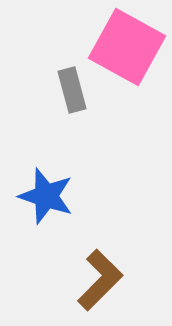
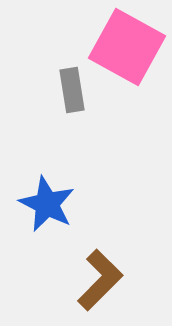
gray rectangle: rotated 6 degrees clockwise
blue star: moved 1 px right, 8 px down; rotated 8 degrees clockwise
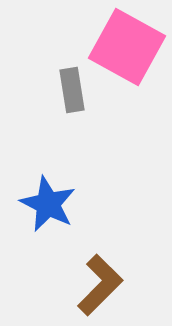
blue star: moved 1 px right
brown L-shape: moved 5 px down
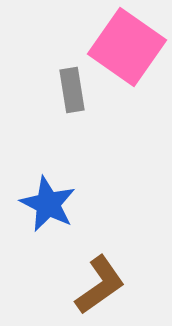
pink square: rotated 6 degrees clockwise
brown L-shape: rotated 10 degrees clockwise
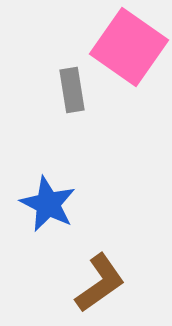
pink square: moved 2 px right
brown L-shape: moved 2 px up
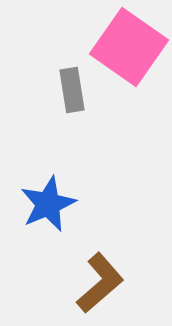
blue star: rotated 22 degrees clockwise
brown L-shape: rotated 6 degrees counterclockwise
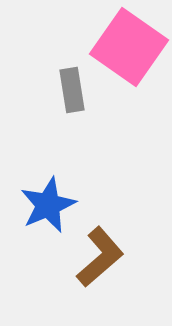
blue star: moved 1 px down
brown L-shape: moved 26 px up
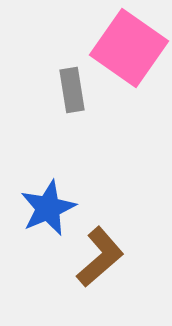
pink square: moved 1 px down
blue star: moved 3 px down
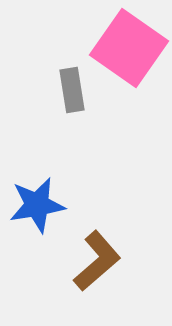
blue star: moved 11 px left, 3 px up; rotated 14 degrees clockwise
brown L-shape: moved 3 px left, 4 px down
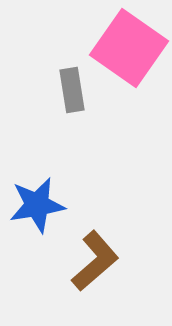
brown L-shape: moved 2 px left
